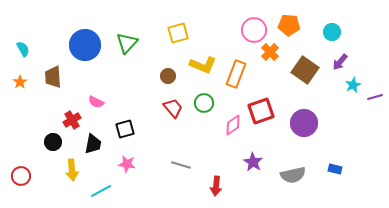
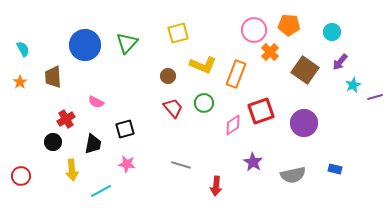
red cross: moved 6 px left, 1 px up
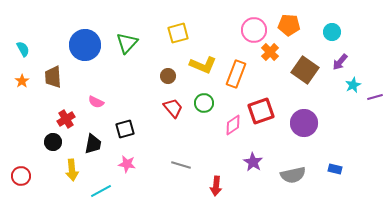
orange star: moved 2 px right, 1 px up
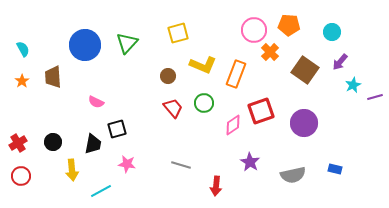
red cross: moved 48 px left, 24 px down
black square: moved 8 px left
purple star: moved 3 px left
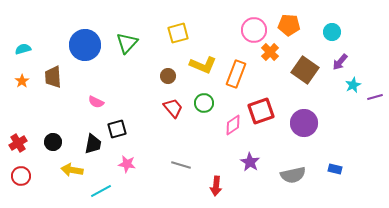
cyan semicircle: rotated 77 degrees counterclockwise
yellow arrow: rotated 105 degrees clockwise
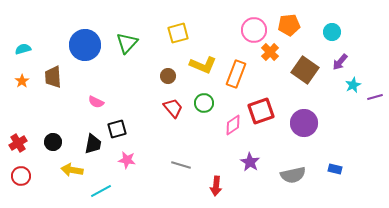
orange pentagon: rotated 10 degrees counterclockwise
pink star: moved 4 px up
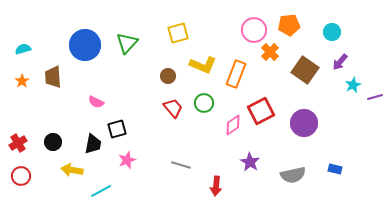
red square: rotated 8 degrees counterclockwise
pink star: rotated 30 degrees counterclockwise
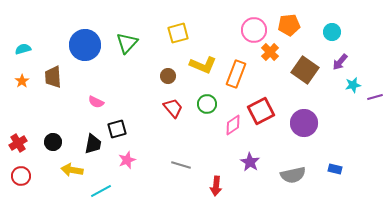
cyan star: rotated 14 degrees clockwise
green circle: moved 3 px right, 1 px down
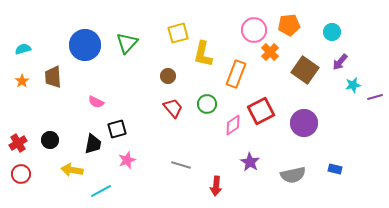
yellow L-shape: moved 11 px up; rotated 80 degrees clockwise
black circle: moved 3 px left, 2 px up
red circle: moved 2 px up
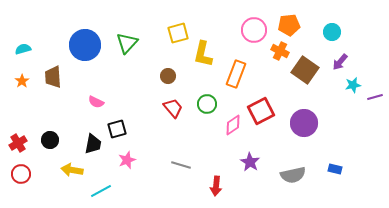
orange cross: moved 10 px right, 1 px up; rotated 18 degrees counterclockwise
